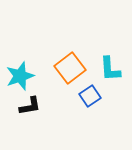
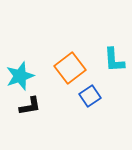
cyan L-shape: moved 4 px right, 9 px up
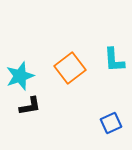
blue square: moved 21 px right, 27 px down; rotated 10 degrees clockwise
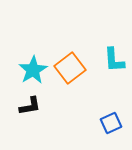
cyan star: moved 13 px right, 6 px up; rotated 12 degrees counterclockwise
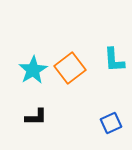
black L-shape: moved 6 px right, 11 px down; rotated 10 degrees clockwise
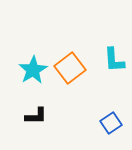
black L-shape: moved 1 px up
blue square: rotated 10 degrees counterclockwise
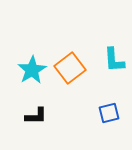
cyan star: moved 1 px left
blue square: moved 2 px left, 10 px up; rotated 20 degrees clockwise
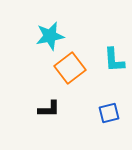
cyan star: moved 18 px right, 34 px up; rotated 20 degrees clockwise
black L-shape: moved 13 px right, 7 px up
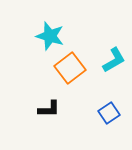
cyan star: rotated 28 degrees clockwise
cyan L-shape: rotated 116 degrees counterclockwise
blue square: rotated 20 degrees counterclockwise
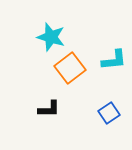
cyan star: moved 1 px right, 1 px down
cyan L-shape: rotated 24 degrees clockwise
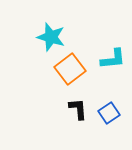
cyan L-shape: moved 1 px left, 1 px up
orange square: moved 1 px down
black L-shape: moved 29 px right; rotated 95 degrees counterclockwise
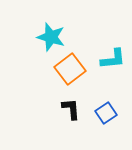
black L-shape: moved 7 px left
blue square: moved 3 px left
